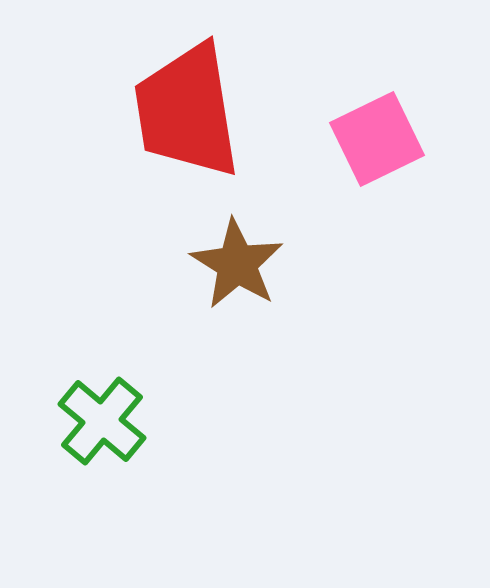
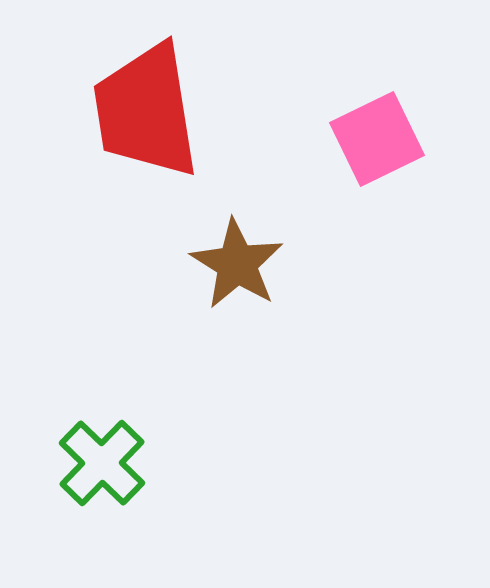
red trapezoid: moved 41 px left
green cross: moved 42 px down; rotated 4 degrees clockwise
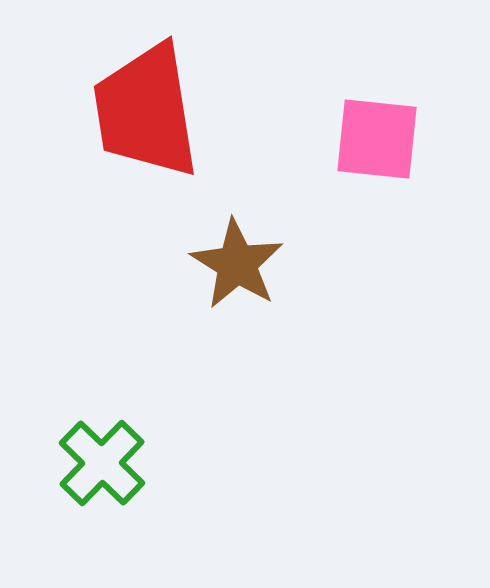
pink square: rotated 32 degrees clockwise
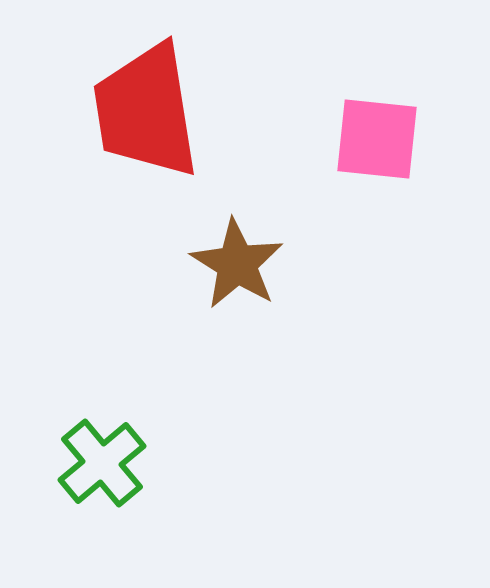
green cross: rotated 6 degrees clockwise
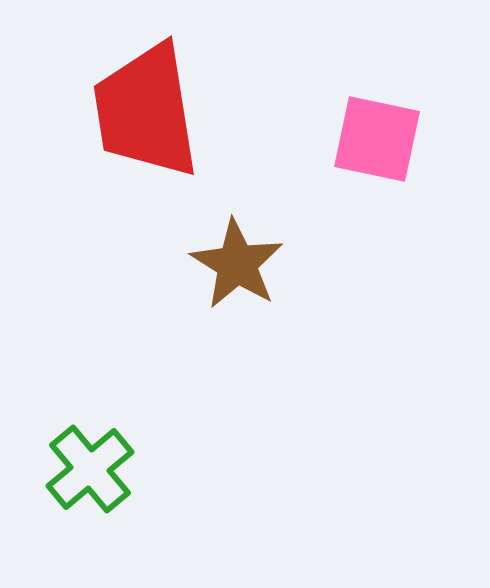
pink square: rotated 6 degrees clockwise
green cross: moved 12 px left, 6 px down
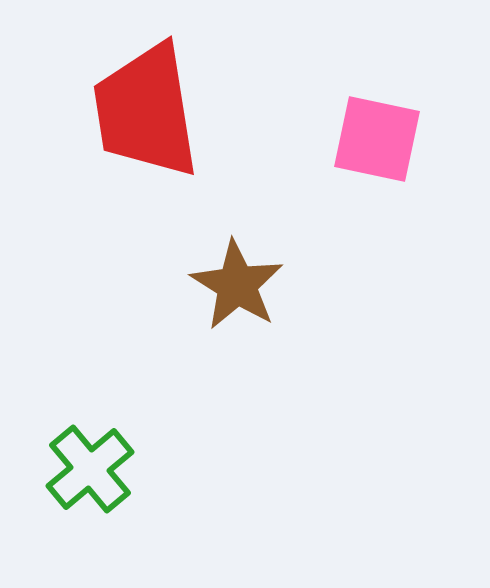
brown star: moved 21 px down
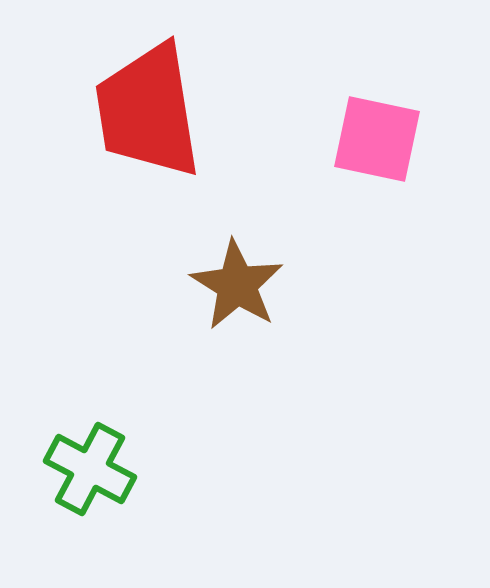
red trapezoid: moved 2 px right
green cross: rotated 22 degrees counterclockwise
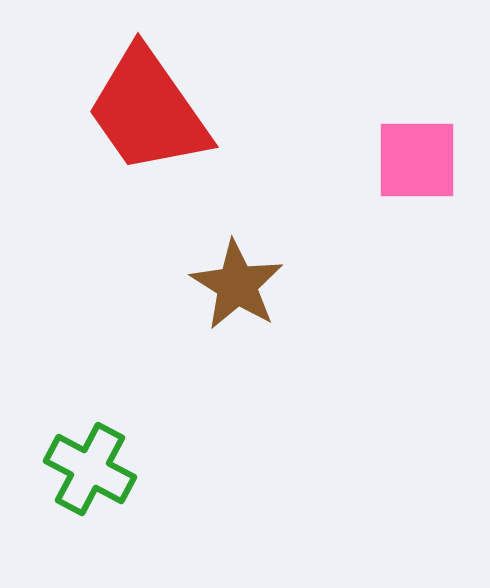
red trapezoid: rotated 26 degrees counterclockwise
pink square: moved 40 px right, 21 px down; rotated 12 degrees counterclockwise
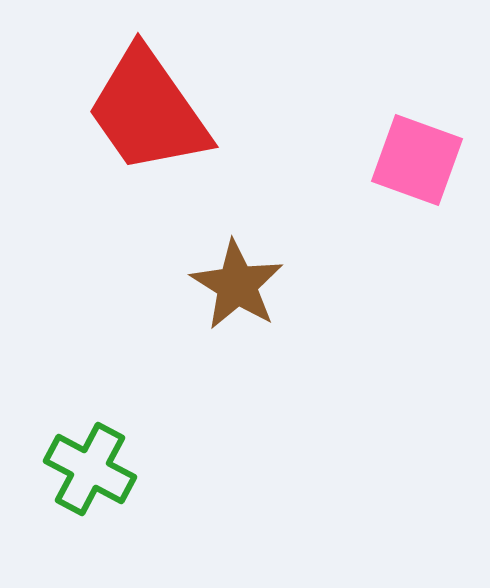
pink square: rotated 20 degrees clockwise
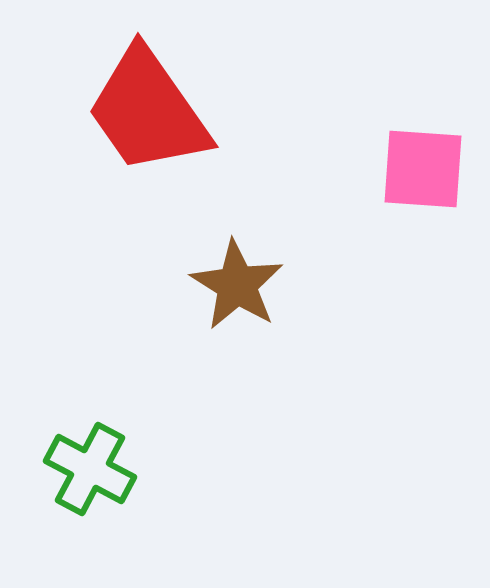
pink square: moved 6 px right, 9 px down; rotated 16 degrees counterclockwise
